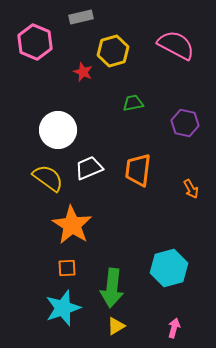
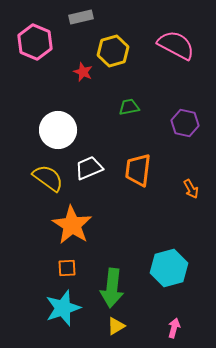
green trapezoid: moved 4 px left, 4 px down
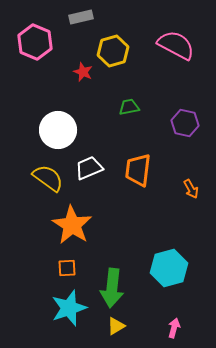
cyan star: moved 6 px right
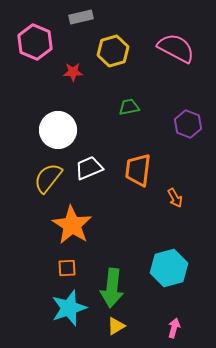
pink semicircle: moved 3 px down
red star: moved 10 px left; rotated 24 degrees counterclockwise
purple hexagon: moved 3 px right, 1 px down; rotated 8 degrees clockwise
yellow semicircle: rotated 88 degrees counterclockwise
orange arrow: moved 16 px left, 9 px down
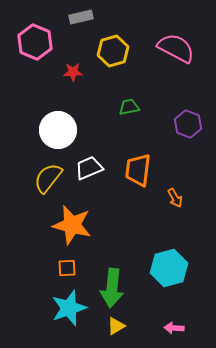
orange star: rotated 18 degrees counterclockwise
pink arrow: rotated 102 degrees counterclockwise
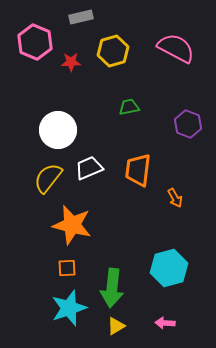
red star: moved 2 px left, 10 px up
pink arrow: moved 9 px left, 5 px up
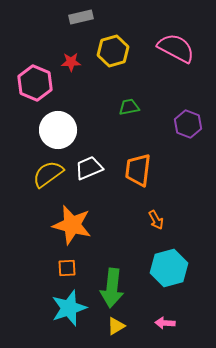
pink hexagon: moved 41 px down
yellow semicircle: moved 4 px up; rotated 16 degrees clockwise
orange arrow: moved 19 px left, 22 px down
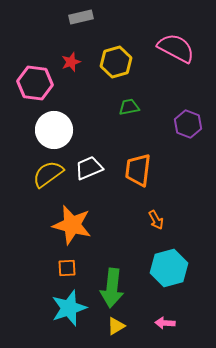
yellow hexagon: moved 3 px right, 11 px down
red star: rotated 18 degrees counterclockwise
pink hexagon: rotated 16 degrees counterclockwise
white circle: moved 4 px left
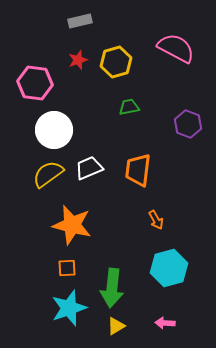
gray rectangle: moved 1 px left, 4 px down
red star: moved 7 px right, 2 px up
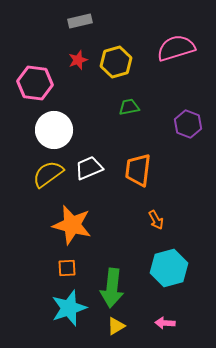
pink semicircle: rotated 45 degrees counterclockwise
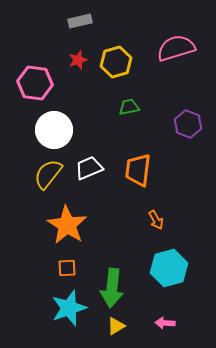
yellow semicircle: rotated 16 degrees counterclockwise
orange star: moved 5 px left; rotated 18 degrees clockwise
